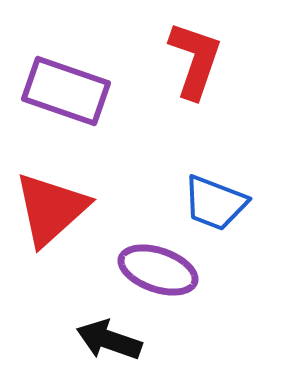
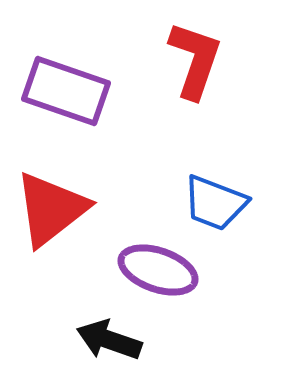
red triangle: rotated 4 degrees clockwise
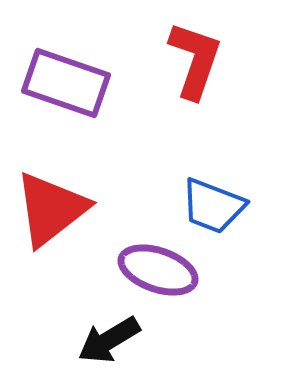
purple rectangle: moved 8 px up
blue trapezoid: moved 2 px left, 3 px down
black arrow: rotated 50 degrees counterclockwise
